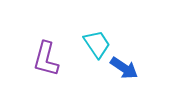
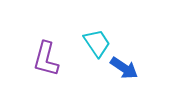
cyan trapezoid: moved 1 px up
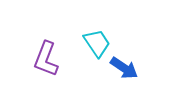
purple L-shape: rotated 6 degrees clockwise
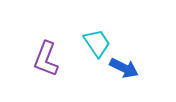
blue arrow: rotated 8 degrees counterclockwise
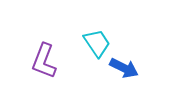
purple L-shape: moved 2 px left, 2 px down
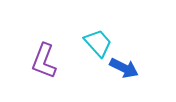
cyan trapezoid: moved 1 px right; rotated 8 degrees counterclockwise
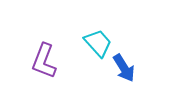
blue arrow: rotated 32 degrees clockwise
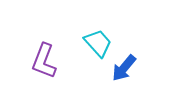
blue arrow: rotated 72 degrees clockwise
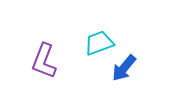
cyan trapezoid: moved 1 px right; rotated 68 degrees counterclockwise
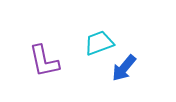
purple L-shape: rotated 33 degrees counterclockwise
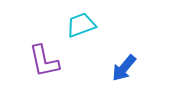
cyan trapezoid: moved 18 px left, 18 px up
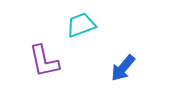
blue arrow: moved 1 px left
